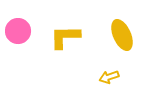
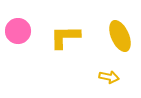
yellow ellipse: moved 2 px left, 1 px down
yellow arrow: rotated 150 degrees counterclockwise
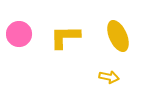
pink circle: moved 1 px right, 3 px down
yellow ellipse: moved 2 px left
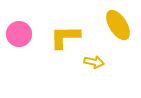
yellow ellipse: moved 11 px up; rotated 8 degrees counterclockwise
yellow arrow: moved 15 px left, 15 px up
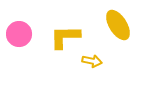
yellow arrow: moved 2 px left, 1 px up
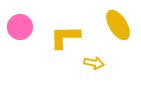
pink circle: moved 1 px right, 7 px up
yellow arrow: moved 2 px right, 2 px down
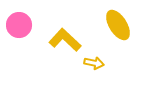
pink circle: moved 1 px left, 2 px up
yellow L-shape: moved 3 px down; rotated 44 degrees clockwise
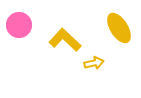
yellow ellipse: moved 1 px right, 3 px down
yellow arrow: rotated 24 degrees counterclockwise
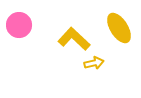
yellow L-shape: moved 9 px right, 1 px up
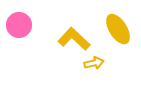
yellow ellipse: moved 1 px left, 1 px down
